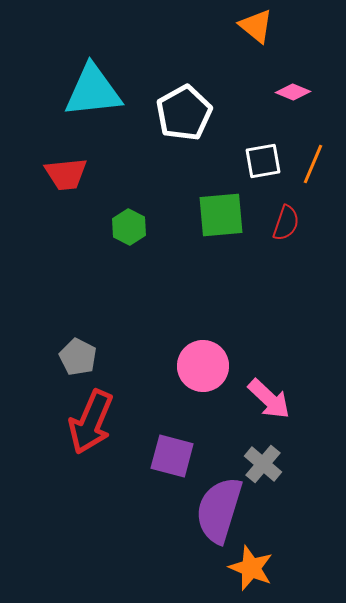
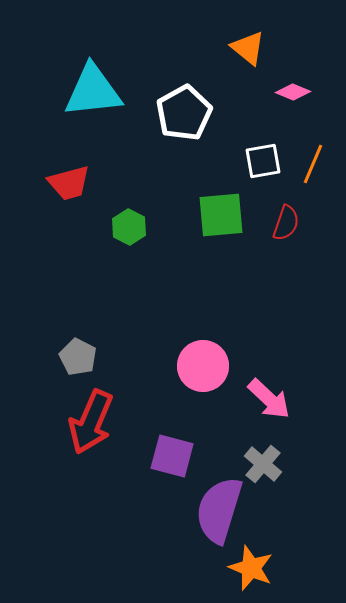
orange triangle: moved 8 px left, 22 px down
red trapezoid: moved 3 px right, 9 px down; rotated 9 degrees counterclockwise
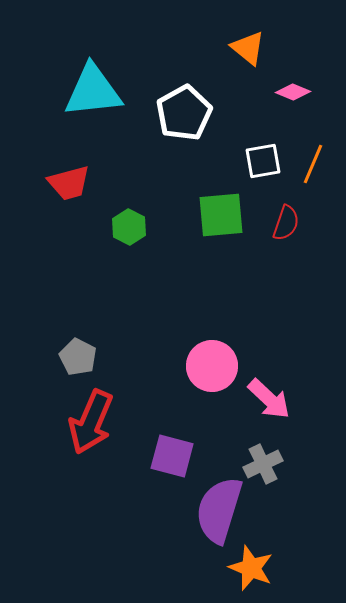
pink circle: moved 9 px right
gray cross: rotated 24 degrees clockwise
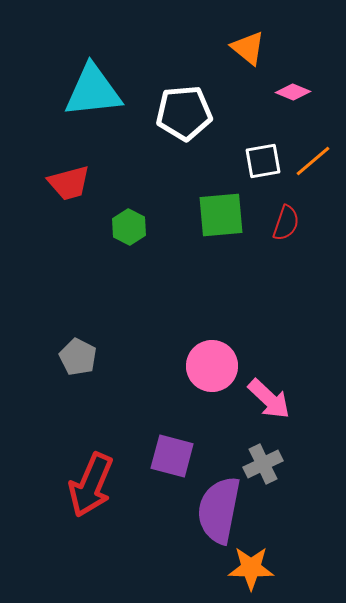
white pentagon: rotated 24 degrees clockwise
orange line: moved 3 px up; rotated 27 degrees clockwise
red arrow: moved 63 px down
purple semicircle: rotated 6 degrees counterclockwise
orange star: rotated 21 degrees counterclockwise
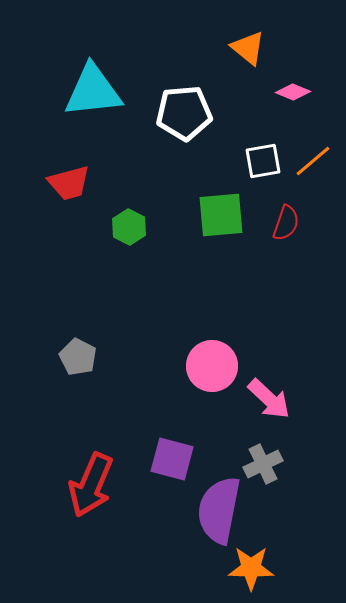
purple square: moved 3 px down
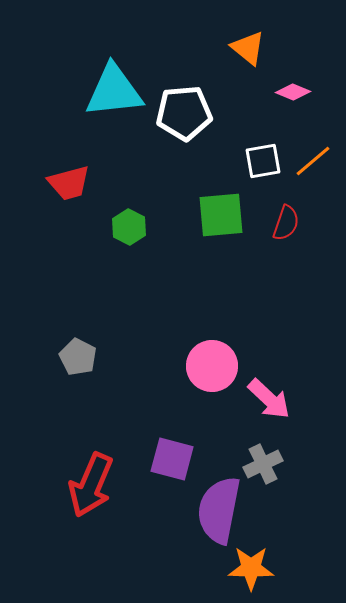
cyan triangle: moved 21 px right
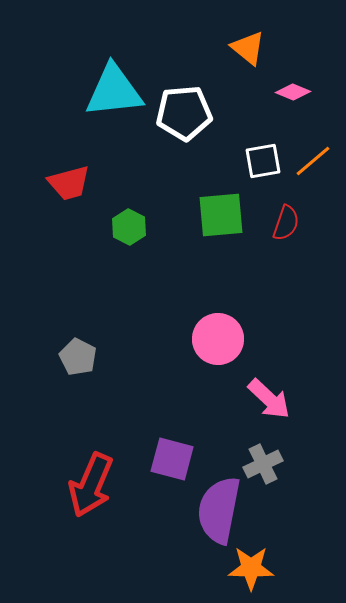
pink circle: moved 6 px right, 27 px up
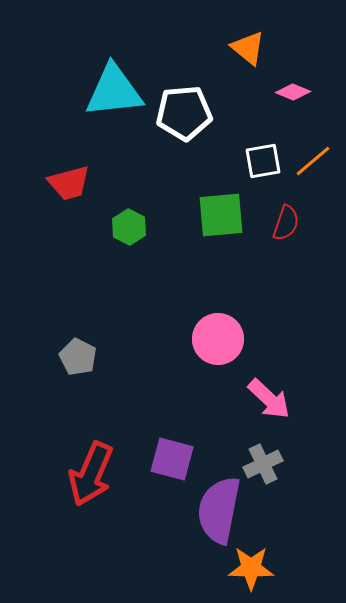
red arrow: moved 11 px up
